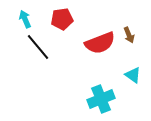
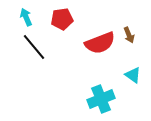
cyan arrow: moved 1 px right, 2 px up
black line: moved 4 px left
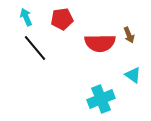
red semicircle: rotated 20 degrees clockwise
black line: moved 1 px right, 1 px down
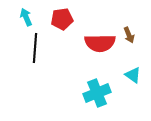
black line: rotated 44 degrees clockwise
cyan cross: moved 4 px left, 6 px up
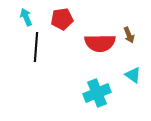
black line: moved 1 px right, 1 px up
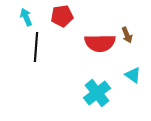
red pentagon: moved 3 px up
brown arrow: moved 2 px left
cyan cross: rotated 16 degrees counterclockwise
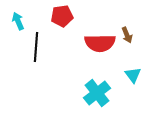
cyan arrow: moved 8 px left, 4 px down
cyan triangle: rotated 18 degrees clockwise
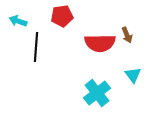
cyan arrow: rotated 48 degrees counterclockwise
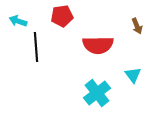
brown arrow: moved 10 px right, 9 px up
red semicircle: moved 2 px left, 2 px down
black line: rotated 8 degrees counterclockwise
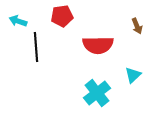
cyan triangle: rotated 24 degrees clockwise
